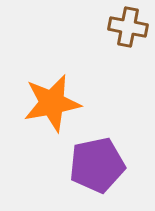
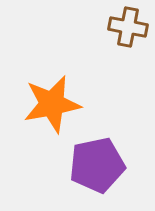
orange star: moved 1 px down
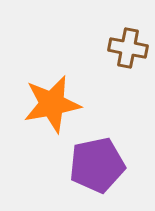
brown cross: moved 21 px down
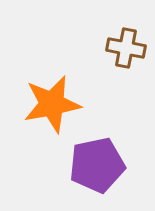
brown cross: moved 2 px left
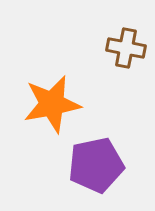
purple pentagon: moved 1 px left
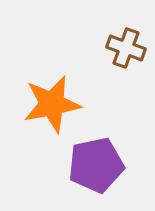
brown cross: rotated 9 degrees clockwise
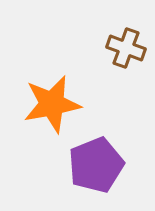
purple pentagon: rotated 10 degrees counterclockwise
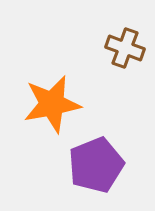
brown cross: moved 1 px left
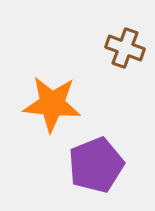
orange star: rotated 16 degrees clockwise
